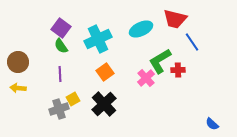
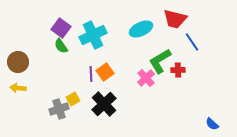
cyan cross: moved 5 px left, 4 px up
purple line: moved 31 px right
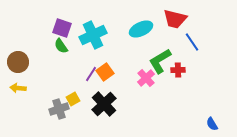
purple square: moved 1 px right; rotated 18 degrees counterclockwise
purple line: rotated 35 degrees clockwise
blue semicircle: rotated 16 degrees clockwise
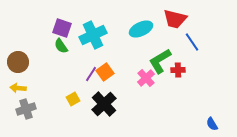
gray cross: moved 33 px left
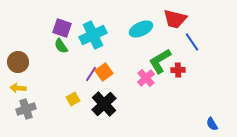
orange square: moved 1 px left
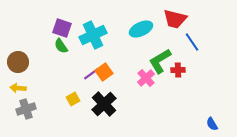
purple line: rotated 21 degrees clockwise
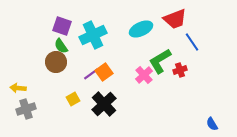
red trapezoid: rotated 35 degrees counterclockwise
purple square: moved 2 px up
brown circle: moved 38 px right
red cross: moved 2 px right; rotated 16 degrees counterclockwise
pink cross: moved 2 px left, 3 px up
